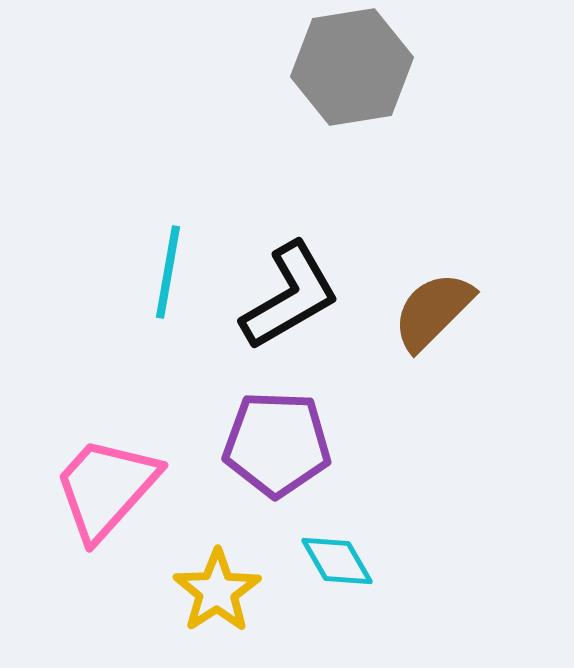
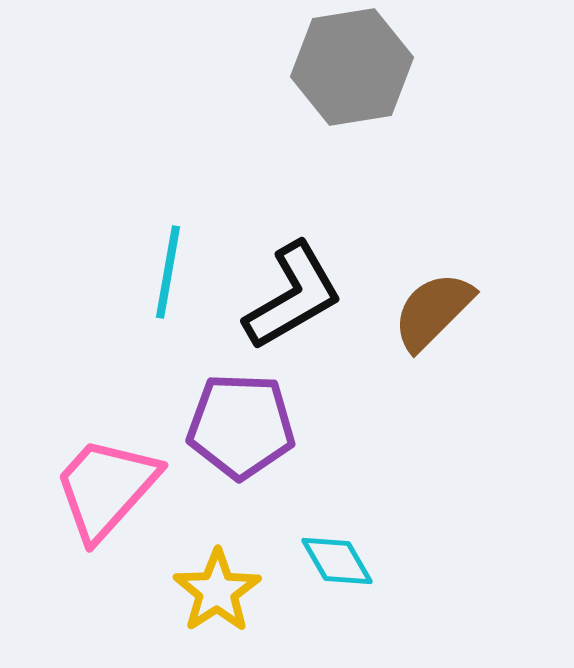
black L-shape: moved 3 px right
purple pentagon: moved 36 px left, 18 px up
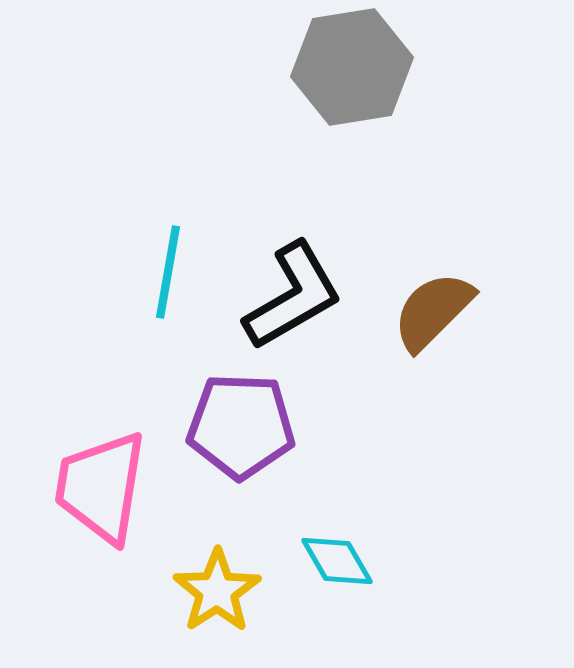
pink trapezoid: moved 5 px left, 1 px up; rotated 33 degrees counterclockwise
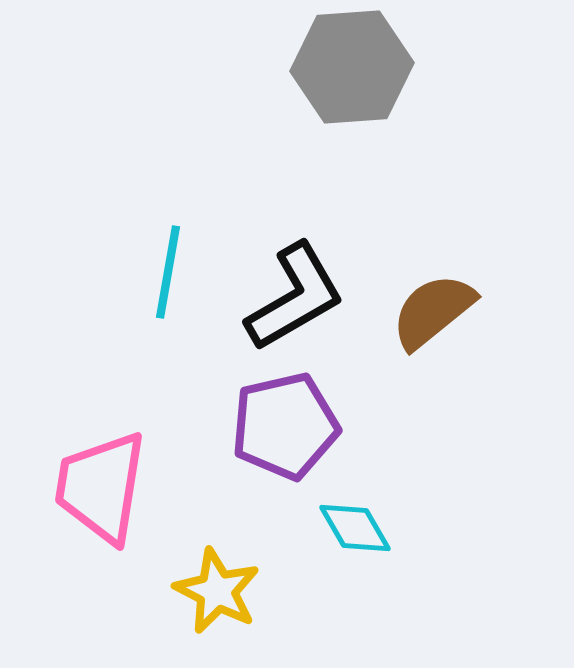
gray hexagon: rotated 5 degrees clockwise
black L-shape: moved 2 px right, 1 px down
brown semicircle: rotated 6 degrees clockwise
purple pentagon: moved 44 px right; rotated 15 degrees counterclockwise
cyan diamond: moved 18 px right, 33 px up
yellow star: rotated 12 degrees counterclockwise
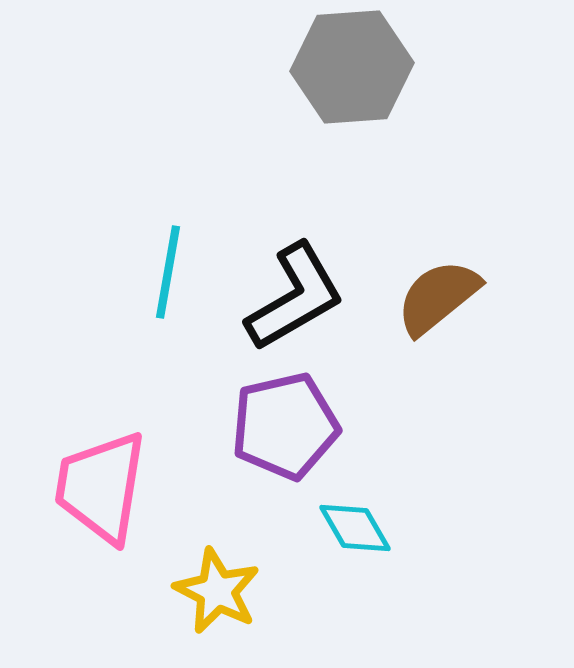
brown semicircle: moved 5 px right, 14 px up
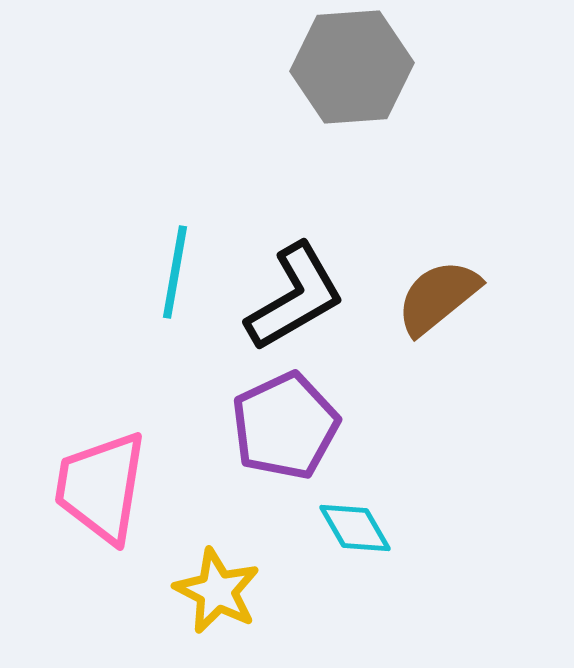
cyan line: moved 7 px right
purple pentagon: rotated 12 degrees counterclockwise
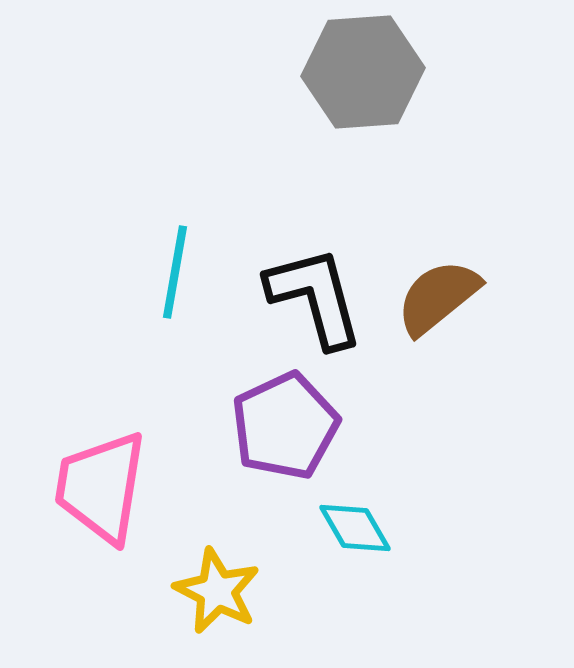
gray hexagon: moved 11 px right, 5 px down
black L-shape: moved 20 px right; rotated 75 degrees counterclockwise
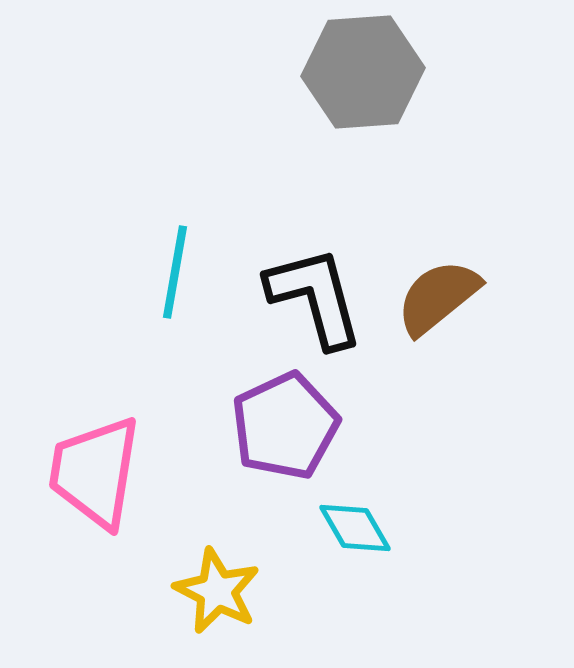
pink trapezoid: moved 6 px left, 15 px up
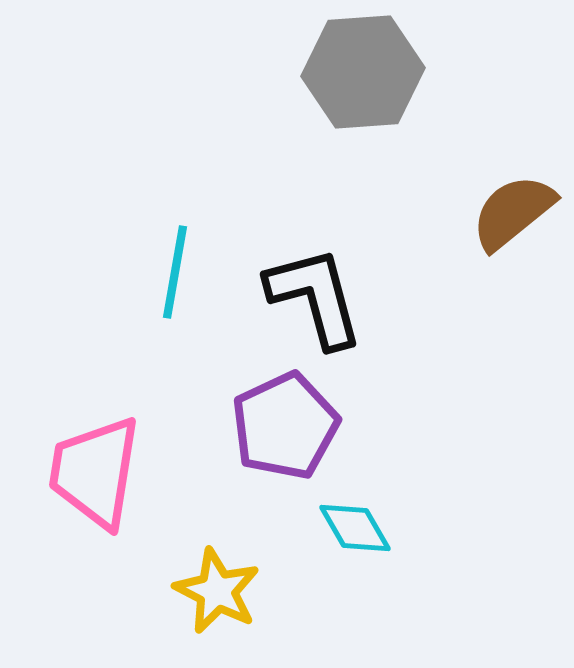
brown semicircle: moved 75 px right, 85 px up
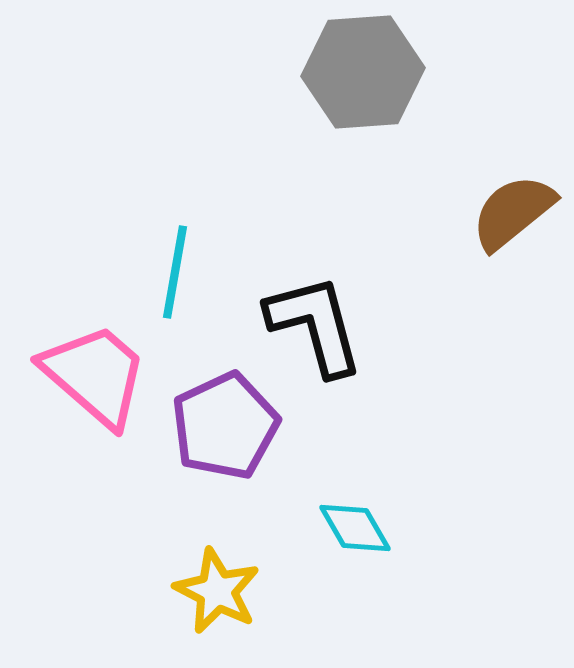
black L-shape: moved 28 px down
purple pentagon: moved 60 px left
pink trapezoid: moved 97 px up; rotated 122 degrees clockwise
